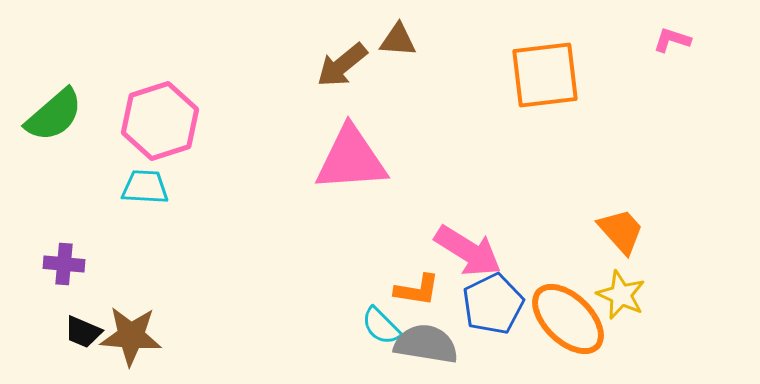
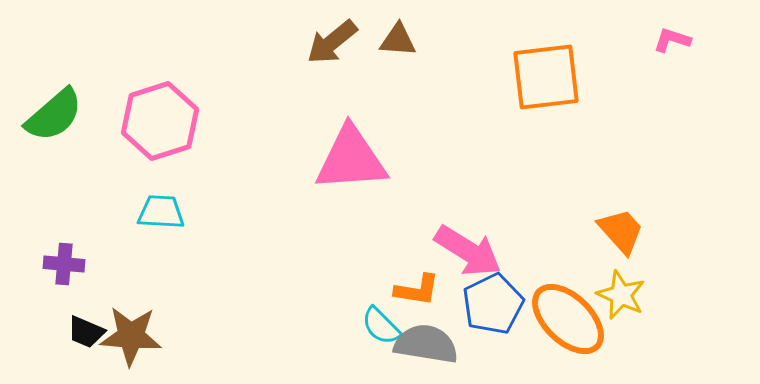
brown arrow: moved 10 px left, 23 px up
orange square: moved 1 px right, 2 px down
cyan trapezoid: moved 16 px right, 25 px down
black trapezoid: moved 3 px right
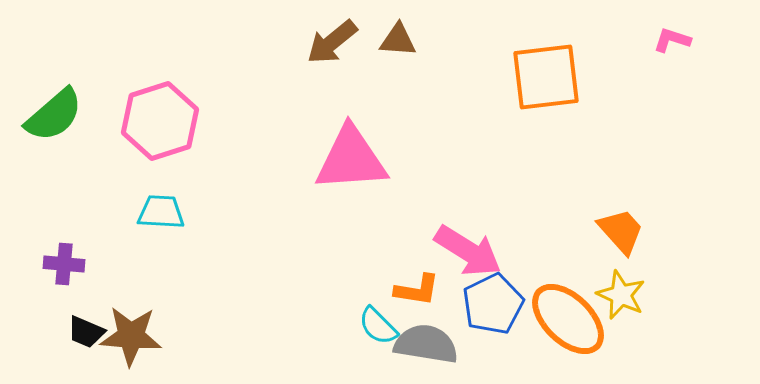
cyan semicircle: moved 3 px left
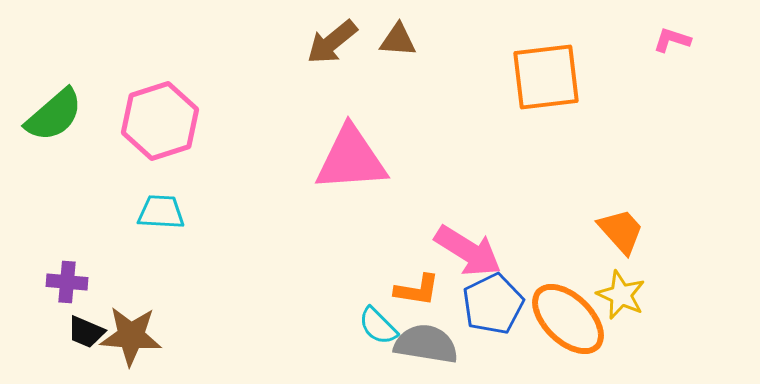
purple cross: moved 3 px right, 18 px down
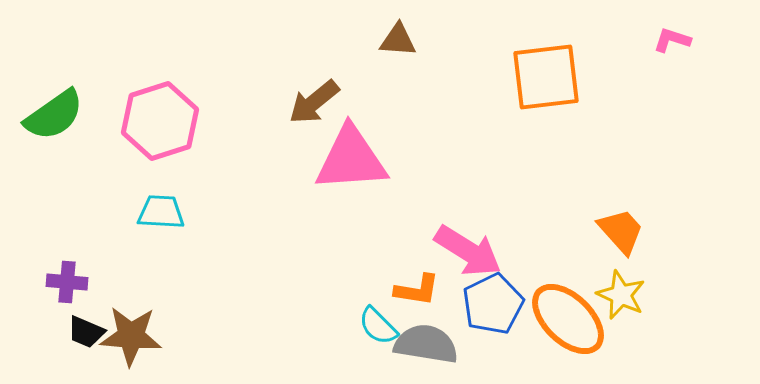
brown arrow: moved 18 px left, 60 px down
green semicircle: rotated 6 degrees clockwise
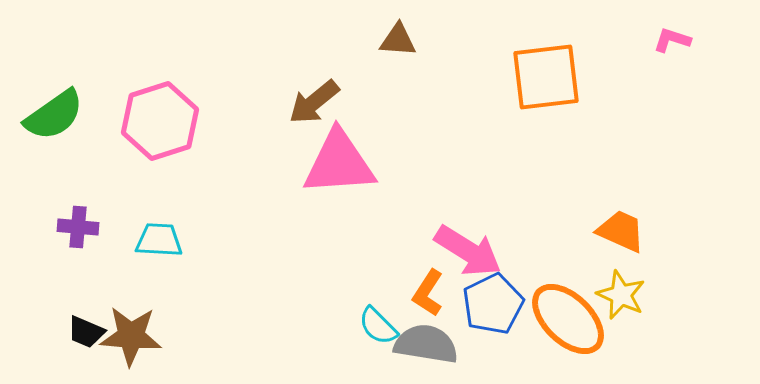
pink triangle: moved 12 px left, 4 px down
cyan trapezoid: moved 2 px left, 28 px down
orange trapezoid: rotated 24 degrees counterclockwise
purple cross: moved 11 px right, 55 px up
orange L-shape: moved 11 px right, 3 px down; rotated 114 degrees clockwise
